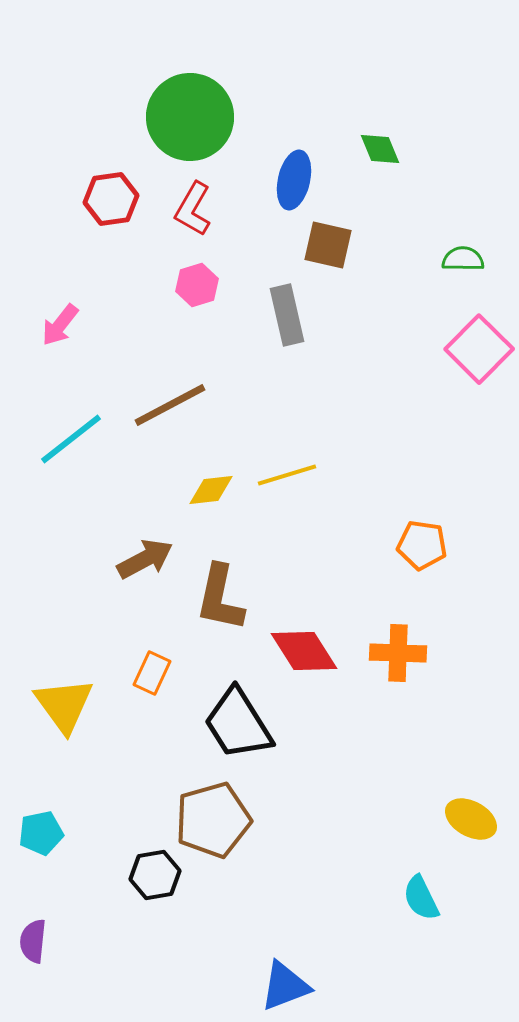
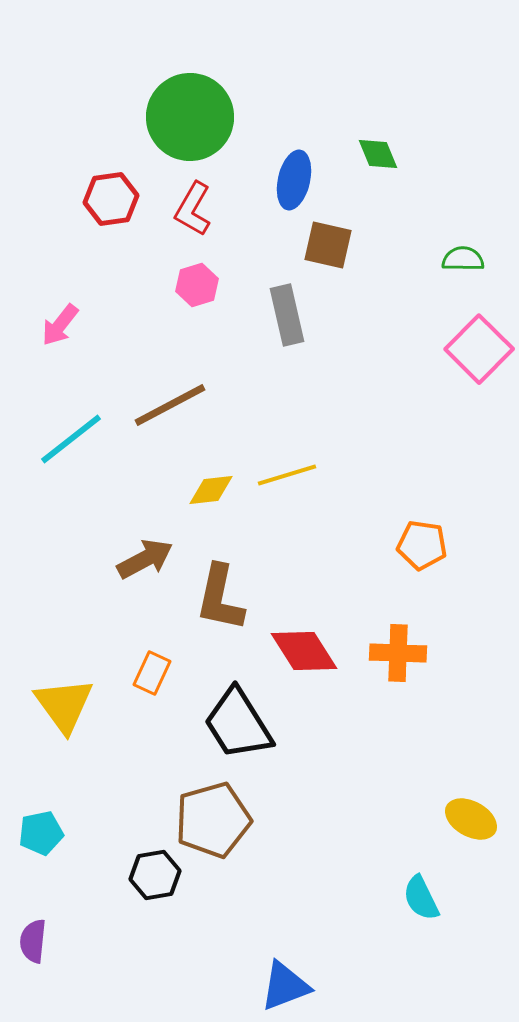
green diamond: moved 2 px left, 5 px down
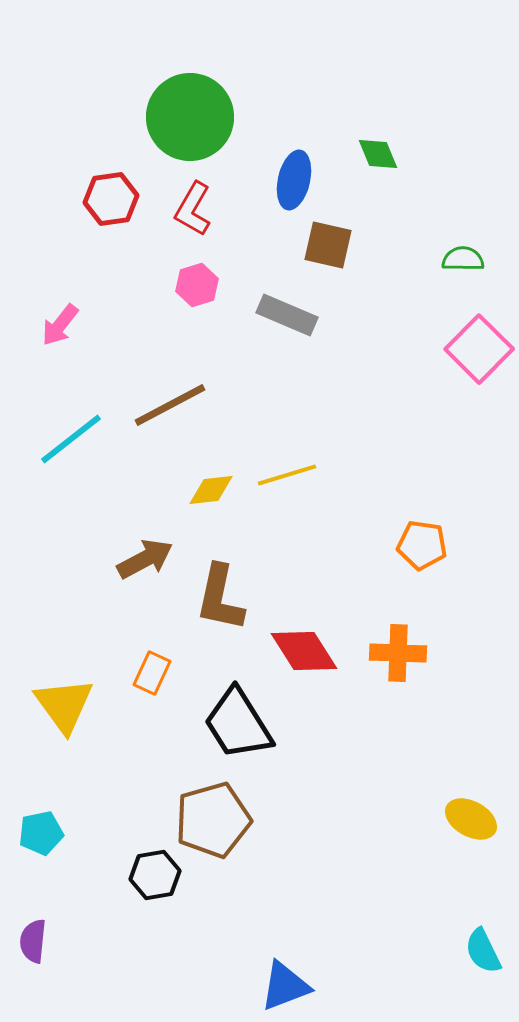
gray rectangle: rotated 54 degrees counterclockwise
cyan semicircle: moved 62 px right, 53 px down
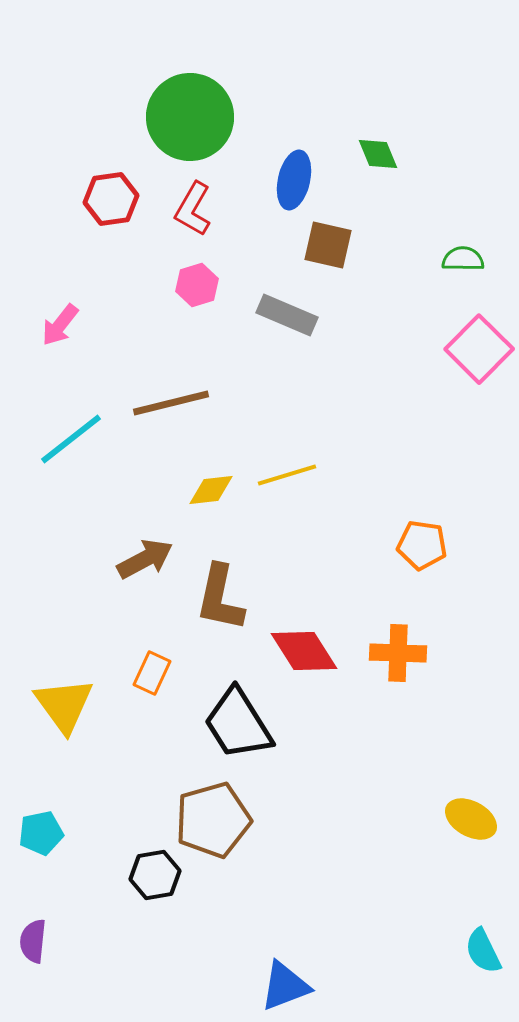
brown line: moved 1 px right, 2 px up; rotated 14 degrees clockwise
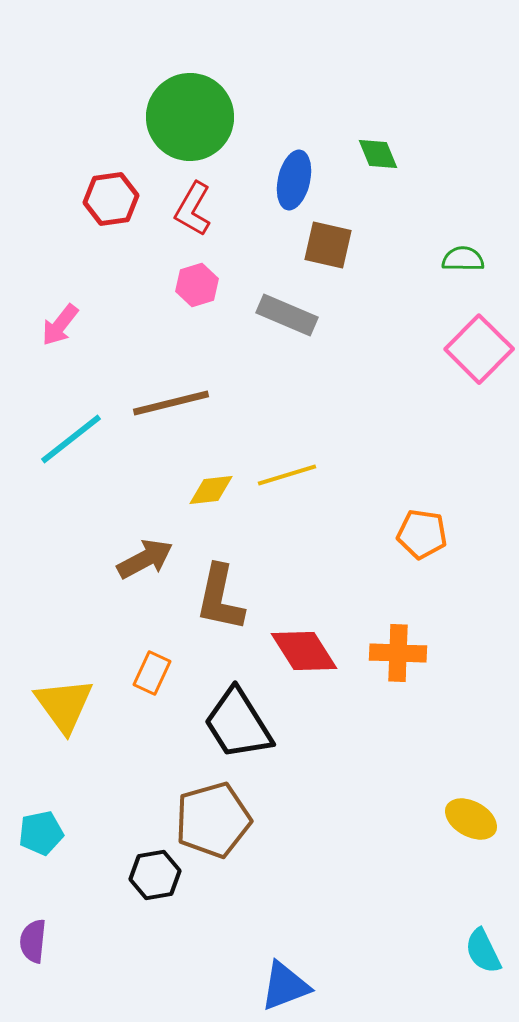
orange pentagon: moved 11 px up
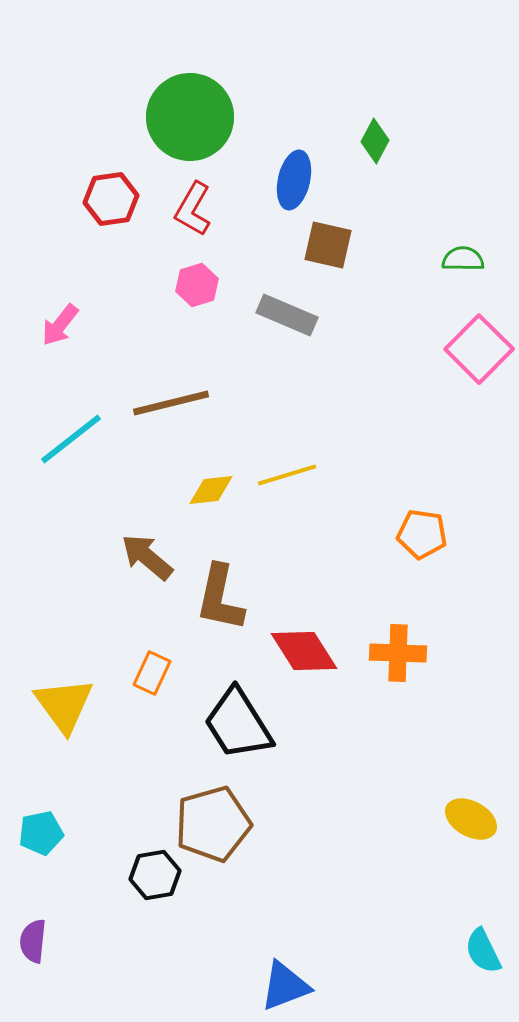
green diamond: moved 3 px left, 13 px up; rotated 51 degrees clockwise
brown arrow: moved 2 px right, 2 px up; rotated 112 degrees counterclockwise
brown pentagon: moved 4 px down
